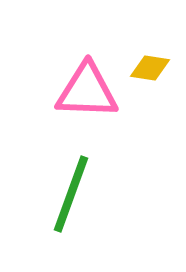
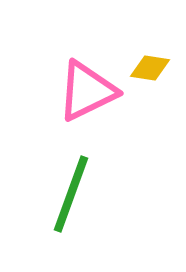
pink triangle: rotated 28 degrees counterclockwise
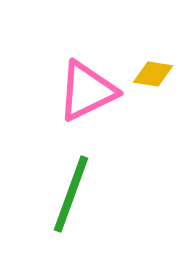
yellow diamond: moved 3 px right, 6 px down
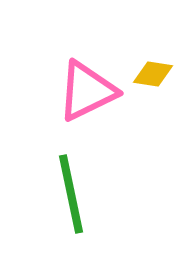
green line: rotated 32 degrees counterclockwise
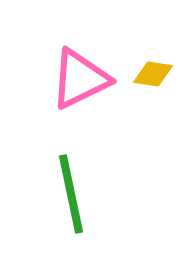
pink triangle: moved 7 px left, 12 px up
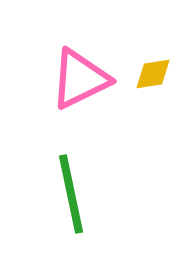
yellow diamond: rotated 18 degrees counterclockwise
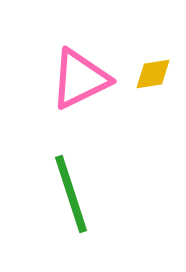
green line: rotated 6 degrees counterclockwise
